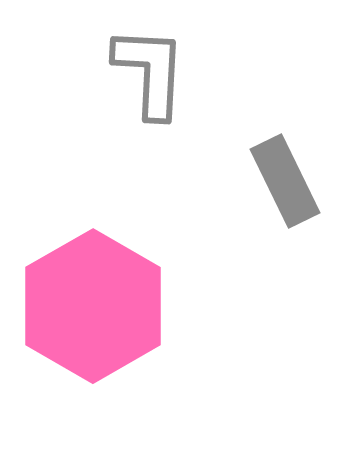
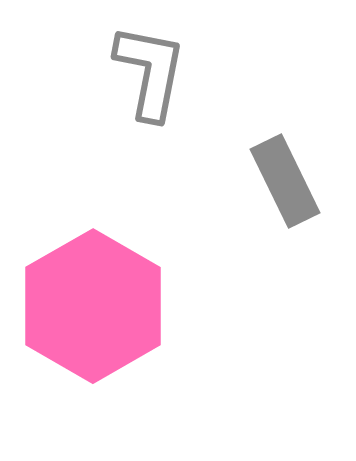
gray L-shape: rotated 8 degrees clockwise
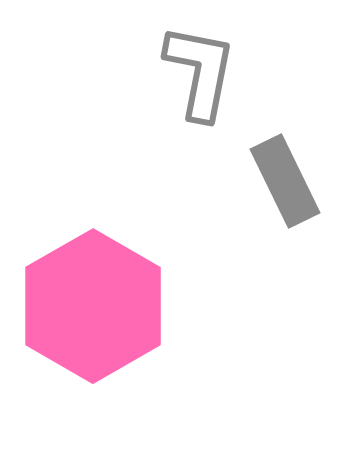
gray L-shape: moved 50 px right
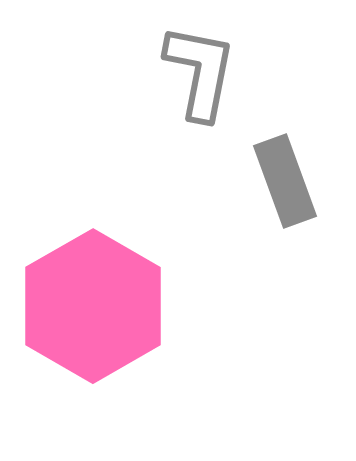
gray rectangle: rotated 6 degrees clockwise
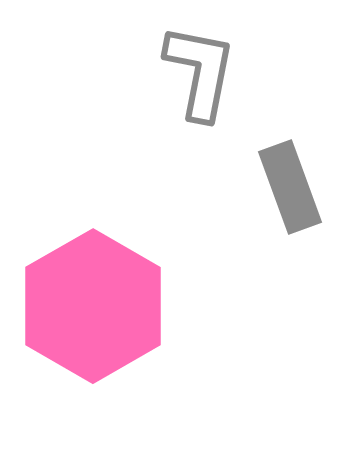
gray rectangle: moved 5 px right, 6 px down
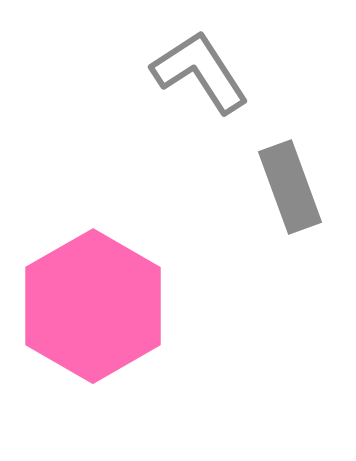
gray L-shape: rotated 44 degrees counterclockwise
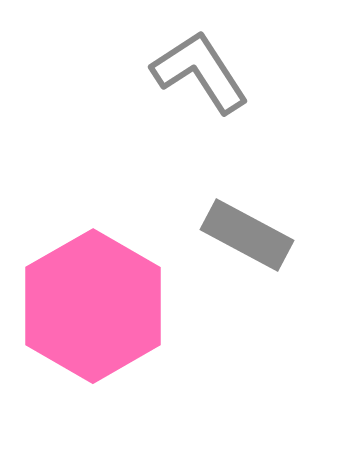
gray rectangle: moved 43 px left, 48 px down; rotated 42 degrees counterclockwise
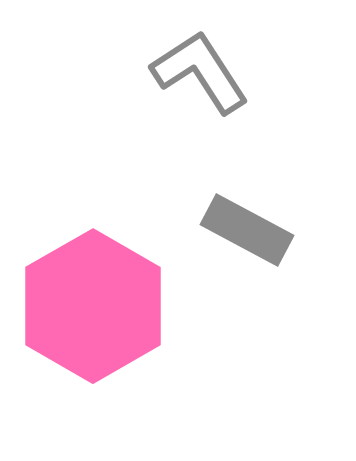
gray rectangle: moved 5 px up
